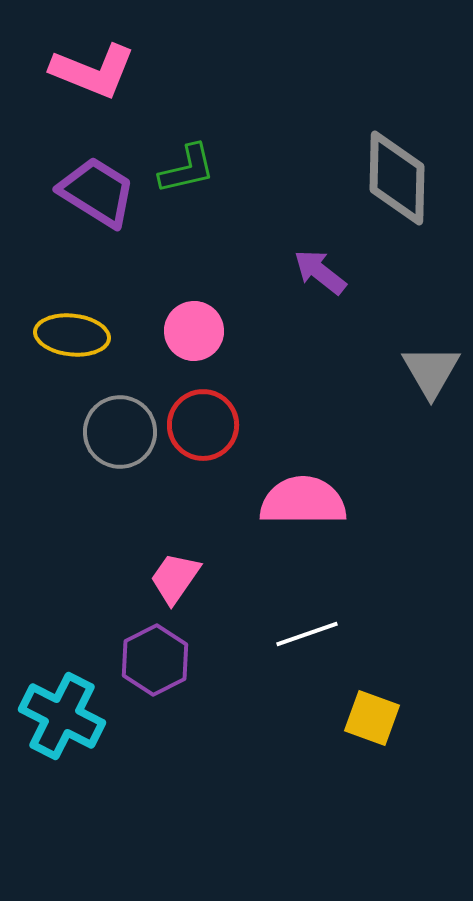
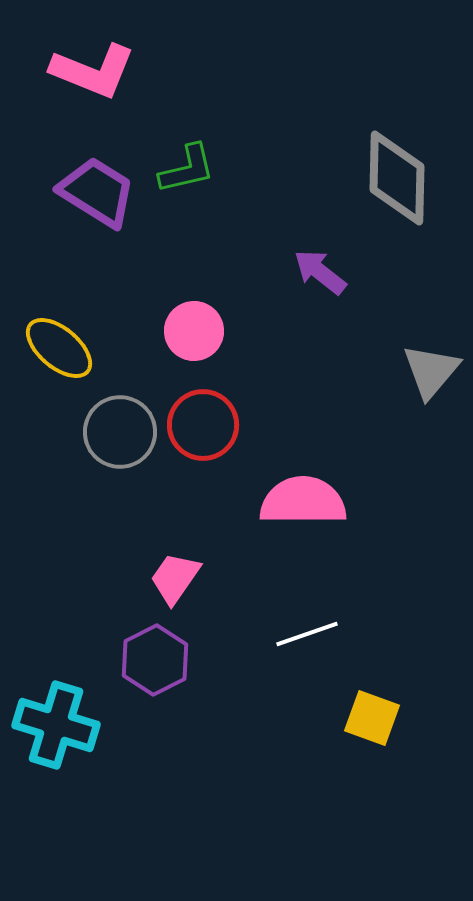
yellow ellipse: moved 13 px left, 13 px down; rotated 34 degrees clockwise
gray triangle: rotated 10 degrees clockwise
cyan cross: moved 6 px left, 9 px down; rotated 10 degrees counterclockwise
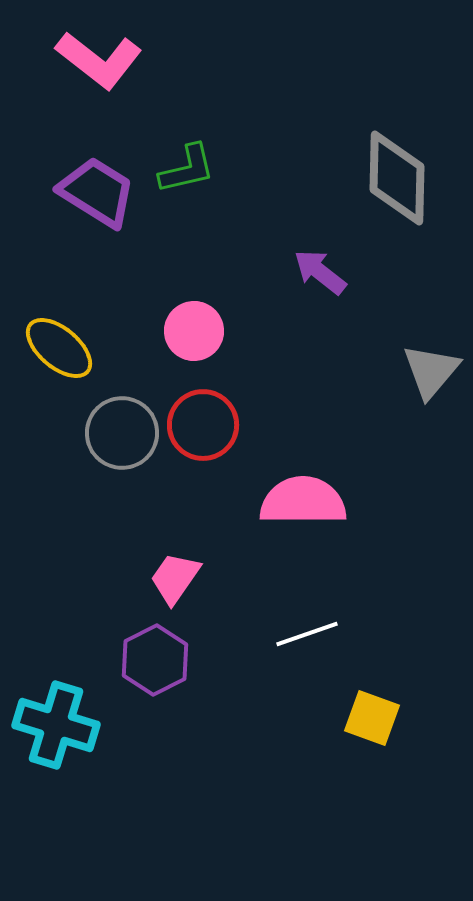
pink L-shape: moved 6 px right, 11 px up; rotated 16 degrees clockwise
gray circle: moved 2 px right, 1 px down
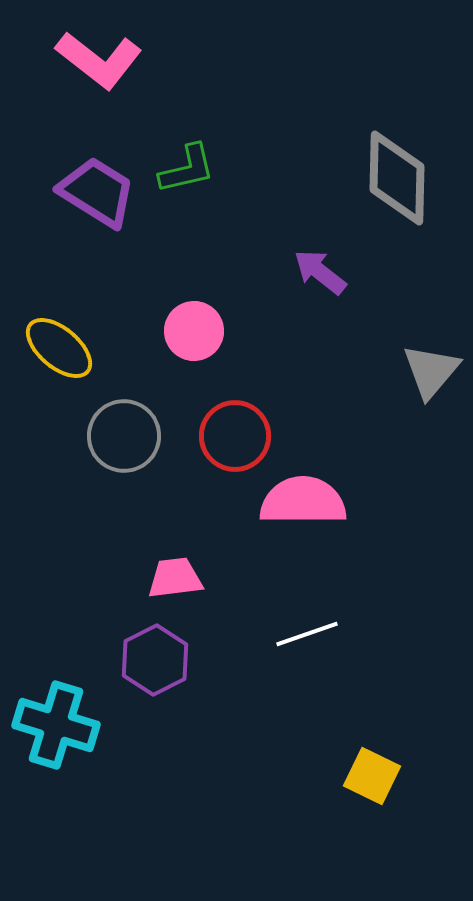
red circle: moved 32 px right, 11 px down
gray circle: moved 2 px right, 3 px down
pink trapezoid: rotated 48 degrees clockwise
yellow square: moved 58 px down; rotated 6 degrees clockwise
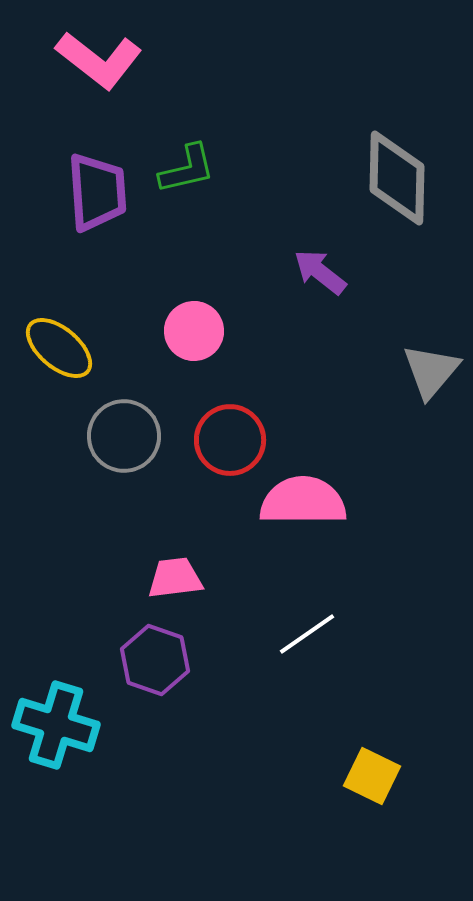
purple trapezoid: rotated 54 degrees clockwise
red circle: moved 5 px left, 4 px down
white line: rotated 16 degrees counterclockwise
purple hexagon: rotated 14 degrees counterclockwise
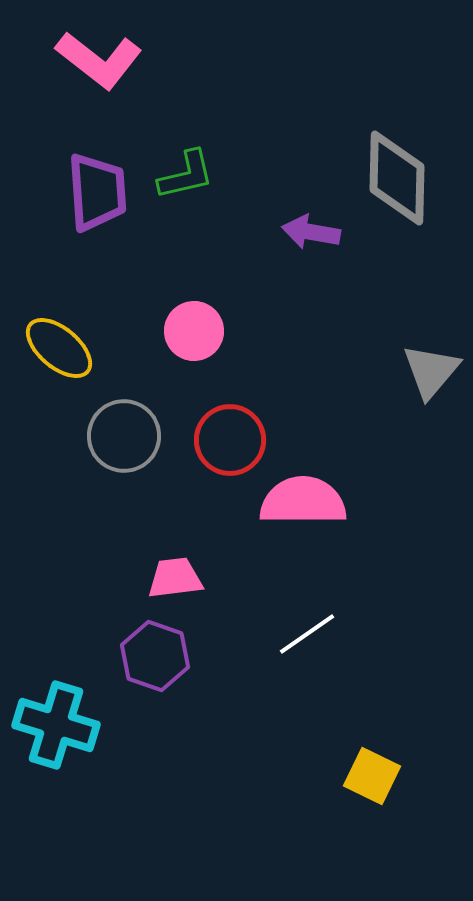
green L-shape: moved 1 px left, 6 px down
purple arrow: moved 9 px left, 40 px up; rotated 28 degrees counterclockwise
purple hexagon: moved 4 px up
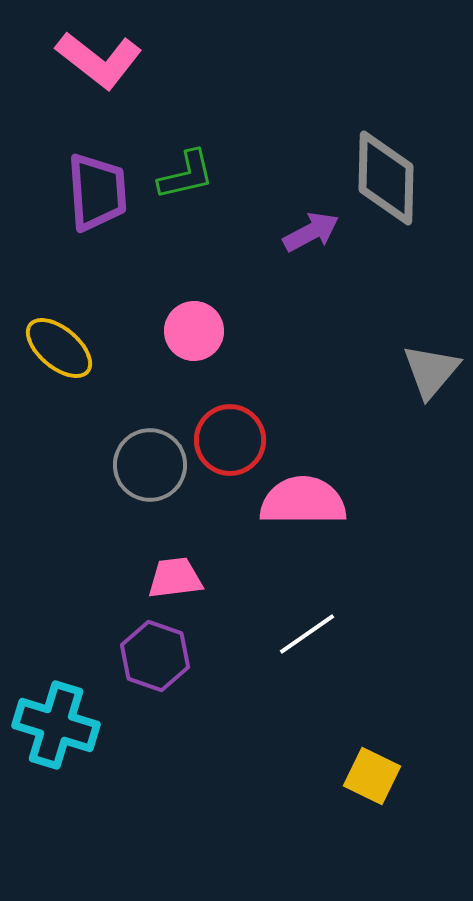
gray diamond: moved 11 px left
purple arrow: rotated 142 degrees clockwise
gray circle: moved 26 px right, 29 px down
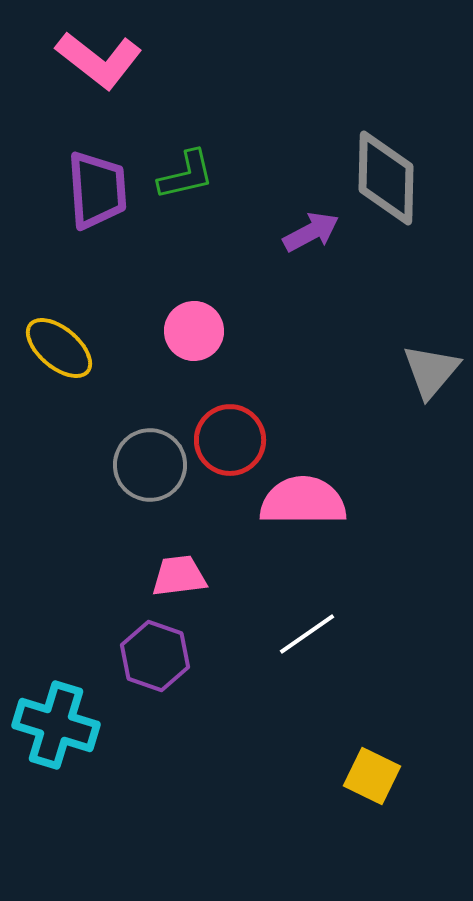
purple trapezoid: moved 2 px up
pink trapezoid: moved 4 px right, 2 px up
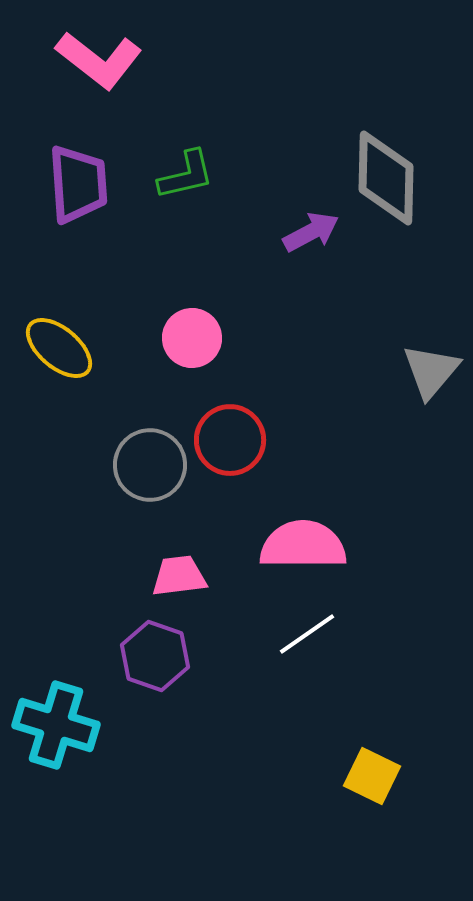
purple trapezoid: moved 19 px left, 6 px up
pink circle: moved 2 px left, 7 px down
pink semicircle: moved 44 px down
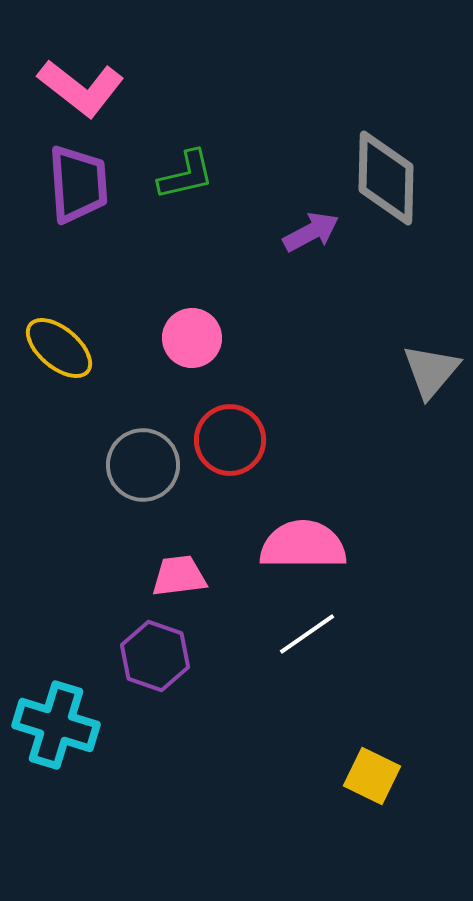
pink L-shape: moved 18 px left, 28 px down
gray circle: moved 7 px left
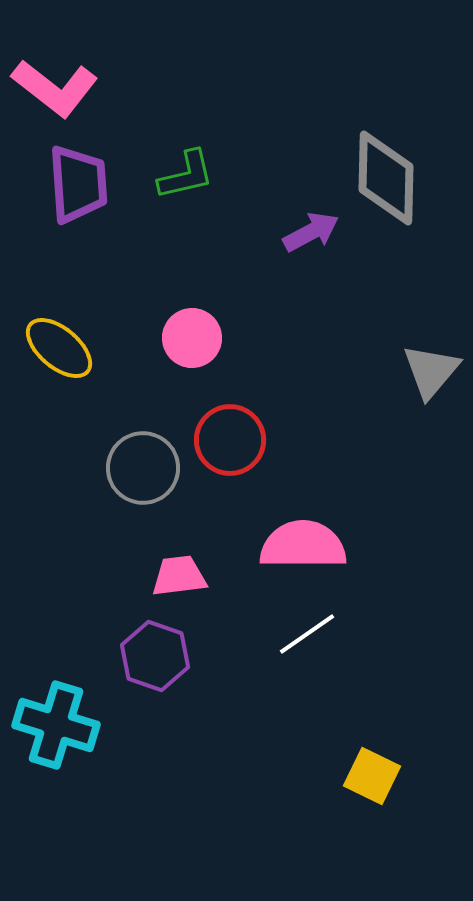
pink L-shape: moved 26 px left
gray circle: moved 3 px down
